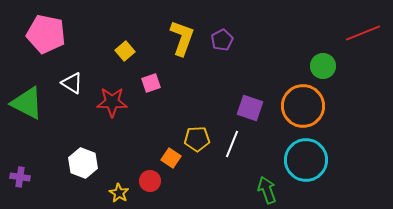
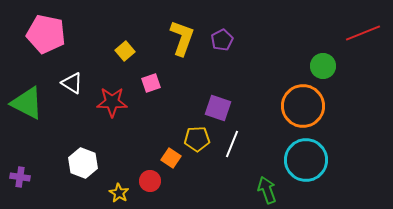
purple square: moved 32 px left
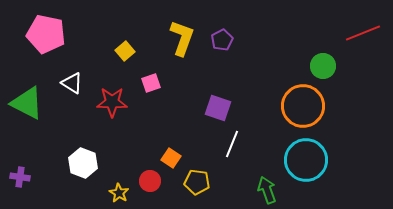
yellow pentagon: moved 43 px down; rotated 10 degrees clockwise
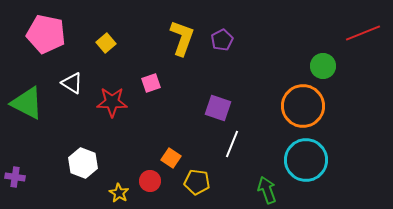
yellow square: moved 19 px left, 8 px up
purple cross: moved 5 px left
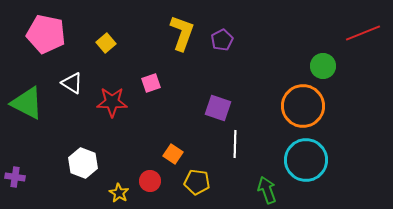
yellow L-shape: moved 5 px up
white line: moved 3 px right; rotated 20 degrees counterclockwise
orange square: moved 2 px right, 4 px up
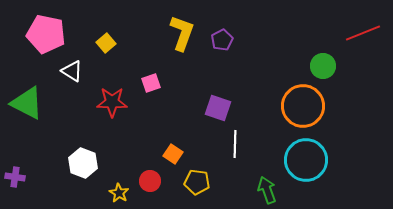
white triangle: moved 12 px up
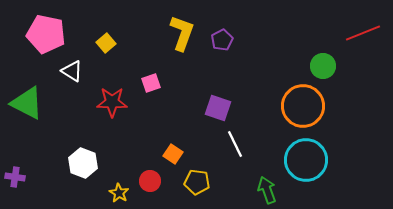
white line: rotated 28 degrees counterclockwise
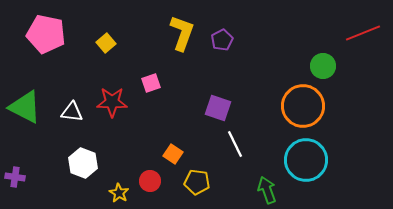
white triangle: moved 41 px down; rotated 25 degrees counterclockwise
green triangle: moved 2 px left, 4 px down
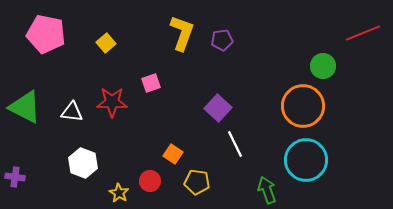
purple pentagon: rotated 20 degrees clockwise
purple square: rotated 24 degrees clockwise
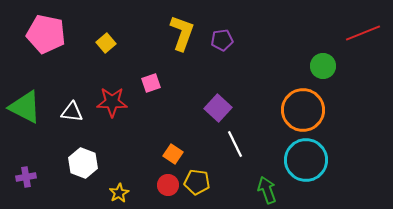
orange circle: moved 4 px down
purple cross: moved 11 px right; rotated 18 degrees counterclockwise
red circle: moved 18 px right, 4 px down
yellow star: rotated 12 degrees clockwise
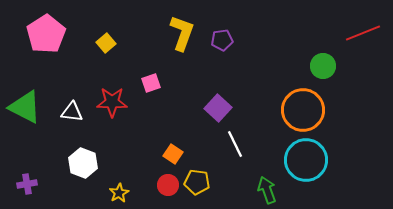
pink pentagon: rotated 27 degrees clockwise
purple cross: moved 1 px right, 7 px down
